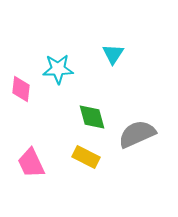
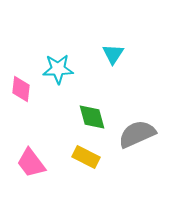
pink trapezoid: rotated 12 degrees counterclockwise
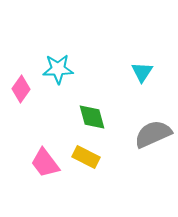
cyan triangle: moved 29 px right, 18 px down
pink diamond: rotated 28 degrees clockwise
gray semicircle: moved 16 px right
pink trapezoid: moved 14 px right
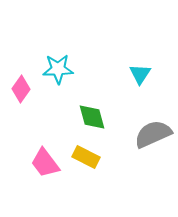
cyan triangle: moved 2 px left, 2 px down
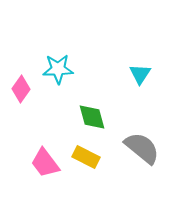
gray semicircle: moved 11 px left, 14 px down; rotated 63 degrees clockwise
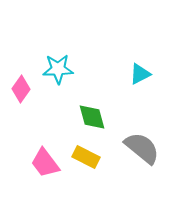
cyan triangle: rotated 30 degrees clockwise
